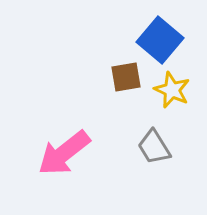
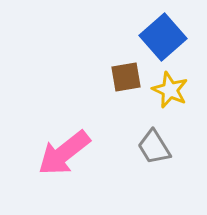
blue square: moved 3 px right, 3 px up; rotated 9 degrees clockwise
yellow star: moved 2 px left
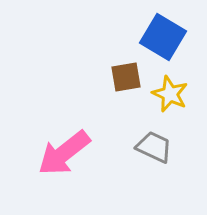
blue square: rotated 18 degrees counterclockwise
yellow star: moved 4 px down
gray trapezoid: rotated 147 degrees clockwise
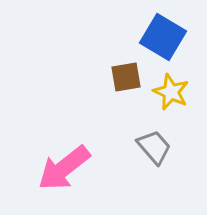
yellow star: moved 1 px right, 2 px up
gray trapezoid: rotated 24 degrees clockwise
pink arrow: moved 15 px down
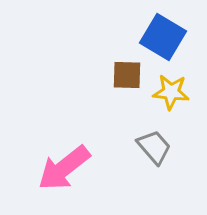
brown square: moved 1 px right, 2 px up; rotated 12 degrees clockwise
yellow star: rotated 18 degrees counterclockwise
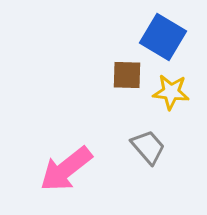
gray trapezoid: moved 6 px left
pink arrow: moved 2 px right, 1 px down
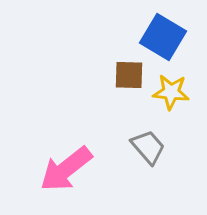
brown square: moved 2 px right
